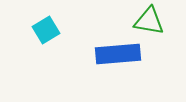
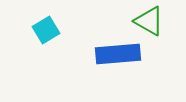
green triangle: rotated 20 degrees clockwise
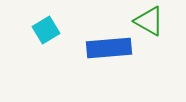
blue rectangle: moved 9 px left, 6 px up
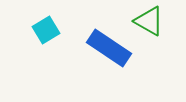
blue rectangle: rotated 39 degrees clockwise
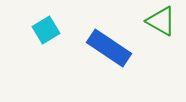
green triangle: moved 12 px right
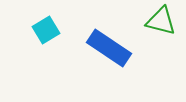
green triangle: rotated 16 degrees counterclockwise
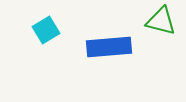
blue rectangle: moved 1 px up; rotated 39 degrees counterclockwise
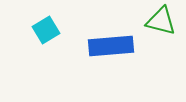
blue rectangle: moved 2 px right, 1 px up
